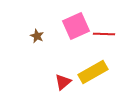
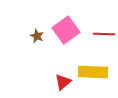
pink square: moved 10 px left, 4 px down; rotated 12 degrees counterclockwise
yellow rectangle: rotated 32 degrees clockwise
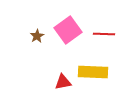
pink square: moved 2 px right
brown star: rotated 16 degrees clockwise
red triangle: rotated 30 degrees clockwise
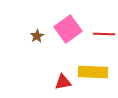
pink square: moved 1 px up
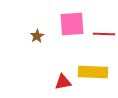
pink square: moved 4 px right, 5 px up; rotated 32 degrees clockwise
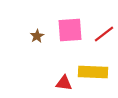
pink square: moved 2 px left, 6 px down
red line: rotated 40 degrees counterclockwise
red triangle: moved 1 px right, 1 px down; rotated 18 degrees clockwise
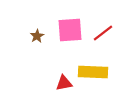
red line: moved 1 px left, 1 px up
red triangle: rotated 18 degrees counterclockwise
